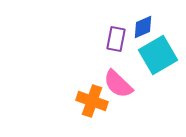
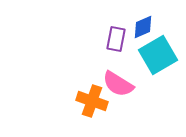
pink semicircle: rotated 12 degrees counterclockwise
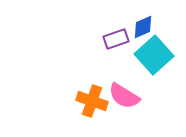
purple rectangle: rotated 60 degrees clockwise
cyan square: moved 4 px left; rotated 12 degrees counterclockwise
pink semicircle: moved 6 px right, 12 px down
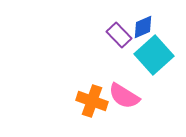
purple rectangle: moved 3 px right, 4 px up; rotated 65 degrees clockwise
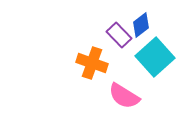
blue diamond: moved 2 px left, 2 px up; rotated 15 degrees counterclockwise
cyan square: moved 1 px right, 2 px down
orange cross: moved 38 px up
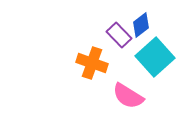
pink semicircle: moved 4 px right
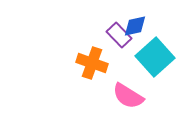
blue diamond: moved 6 px left, 1 px down; rotated 25 degrees clockwise
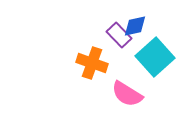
pink semicircle: moved 1 px left, 2 px up
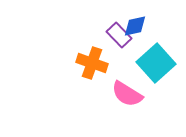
cyan square: moved 1 px right, 6 px down
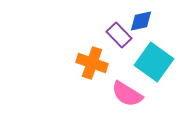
blue diamond: moved 6 px right, 5 px up
cyan square: moved 2 px left, 1 px up; rotated 12 degrees counterclockwise
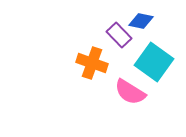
blue diamond: rotated 25 degrees clockwise
pink semicircle: moved 3 px right, 2 px up
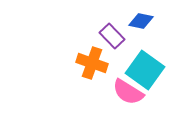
purple rectangle: moved 7 px left, 1 px down
cyan square: moved 9 px left, 8 px down
pink semicircle: moved 2 px left
